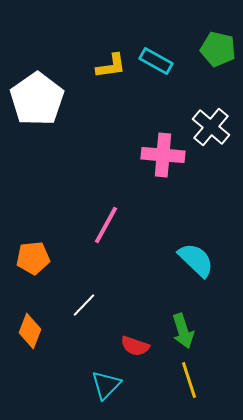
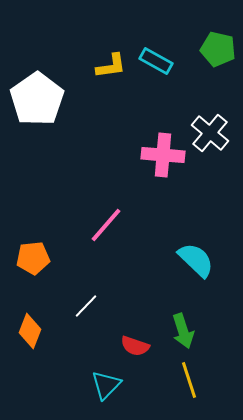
white cross: moved 1 px left, 6 px down
pink line: rotated 12 degrees clockwise
white line: moved 2 px right, 1 px down
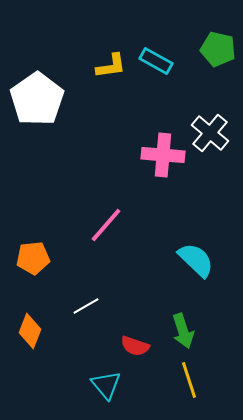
white line: rotated 16 degrees clockwise
cyan triangle: rotated 24 degrees counterclockwise
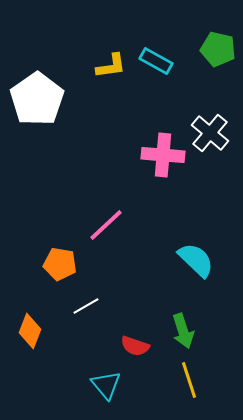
pink line: rotated 6 degrees clockwise
orange pentagon: moved 27 px right, 6 px down; rotated 16 degrees clockwise
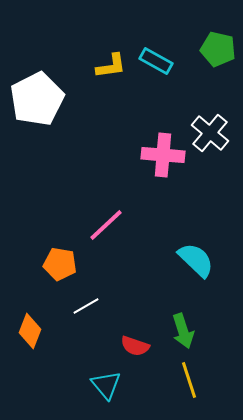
white pentagon: rotated 8 degrees clockwise
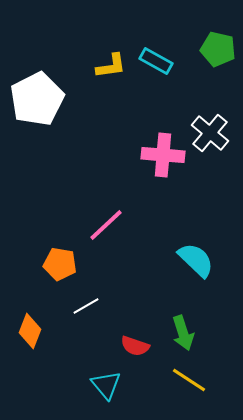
green arrow: moved 2 px down
yellow line: rotated 39 degrees counterclockwise
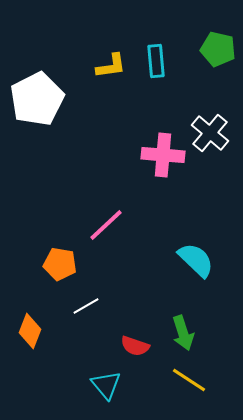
cyan rectangle: rotated 56 degrees clockwise
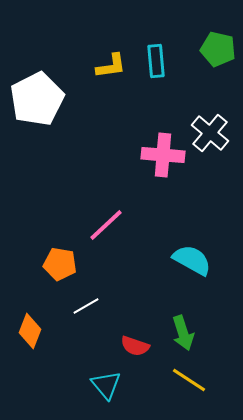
cyan semicircle: moved 4 px left; rotated 15 degrees counterclockwise
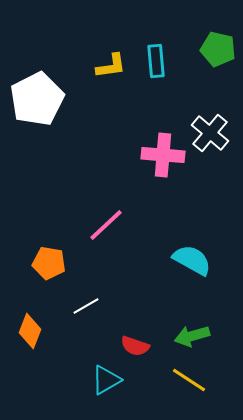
orange pentagon: moved 11 px left, 1 px up
green arrow: moved 9 px right, 3 px down; rotated 92 degrees clockwise
cyan triangle: moved 5 px up; rotated 40 degrees clockwise
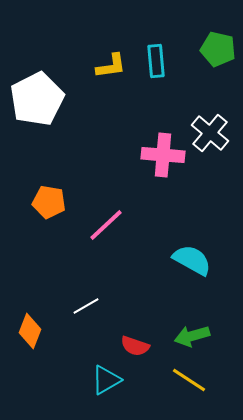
orange pentagon: moved 61 px up
